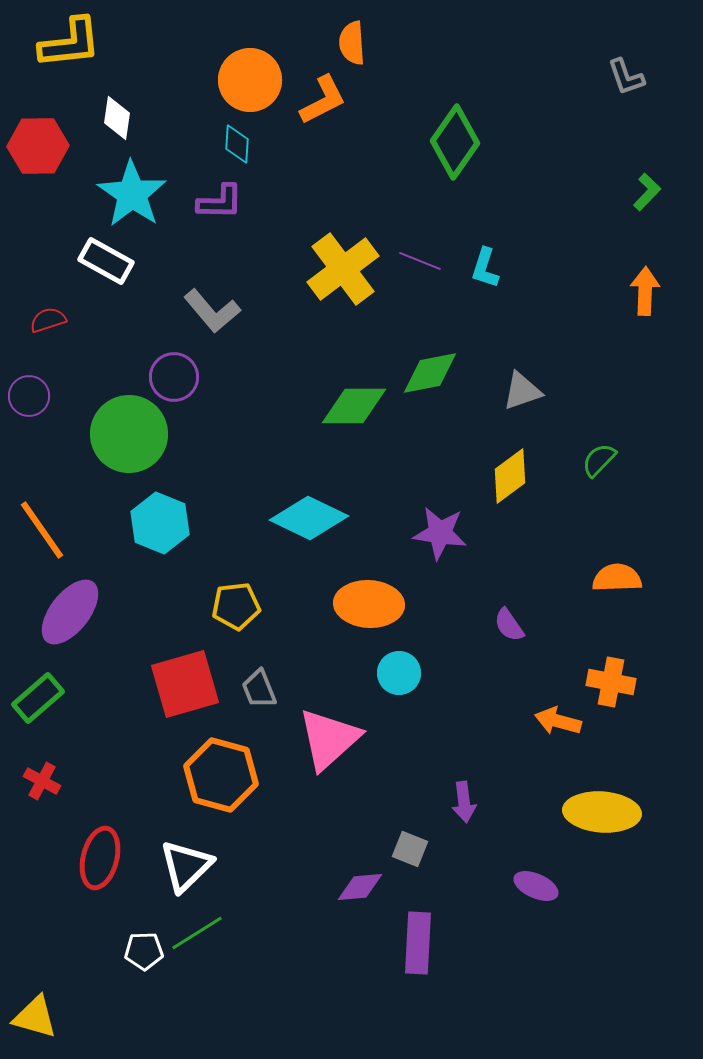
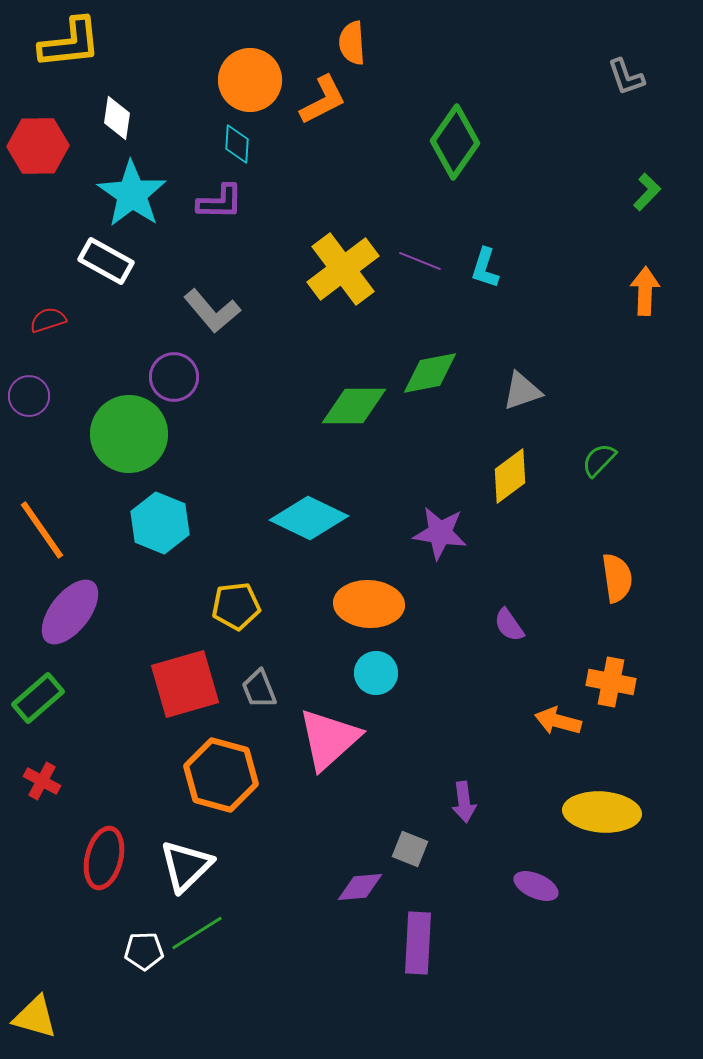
orange semicircle at (617, 578): rotated 84 degrees clockwise
cyan circle at (399, 673): moved 23 px left
red ellipse at (100, 858): moved 4 px right
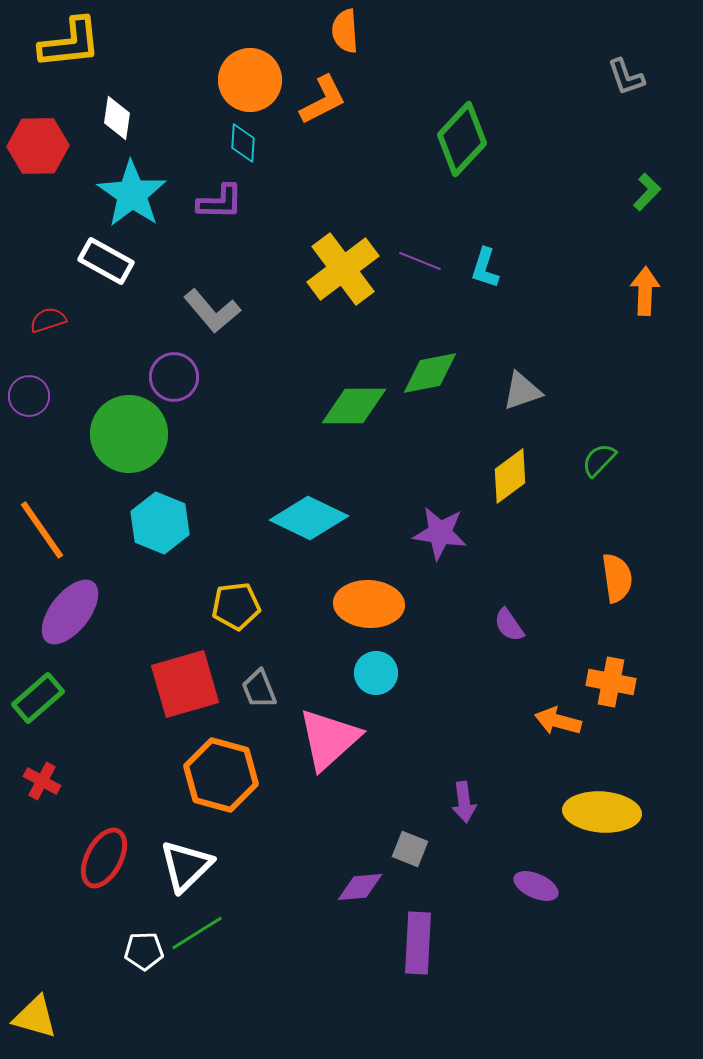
orange semicircle at (352, 43): moved 7 px left, 12 px up
green diamond at (455, 142): moved 7 px right, 3 px up; rotated 8 degrees clockwise
cyan diamond at (237, 144): moved 6 px right, 1 px up
red ellipse at (104, 858): rotated 14 degrees clockwise
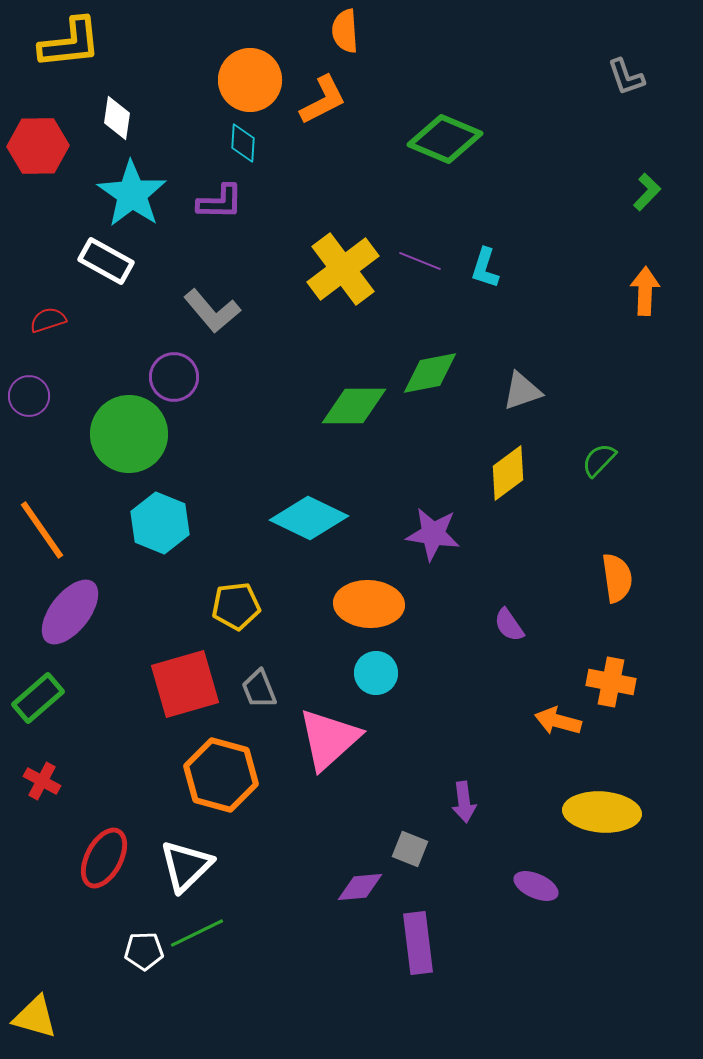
green diamond at (462, 139): moved 17 px left; rotated 70 degrees clockwise
yellow diamond at (510, 476): moved 2 px left, 3 px up
purple star at (440, 533): moved 7 px left, 1 px down
green line at (197, 933): rotated 6 degrees clockwise
purple rectangle at (418, 943): rotated 10 degrees counterclockwise
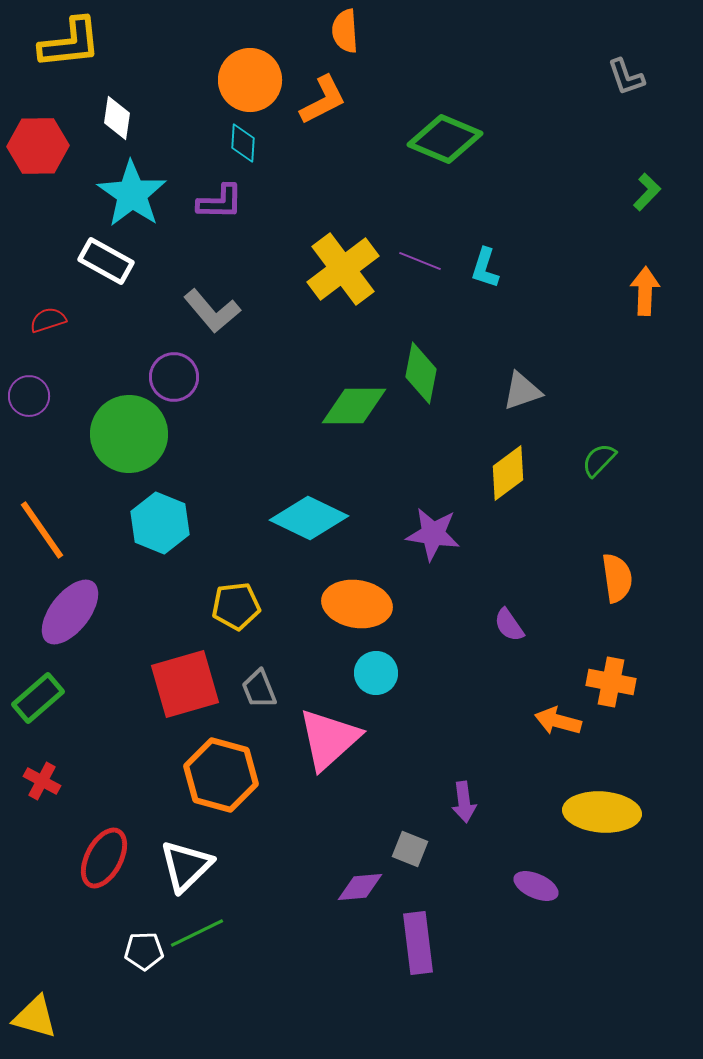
green diamond at (430, 373): moved 9 px left; rotated 68 degrees counterclockwise
orange ellipse at (369, 604): moved 12 px left; rotated 6 degrees clockwise
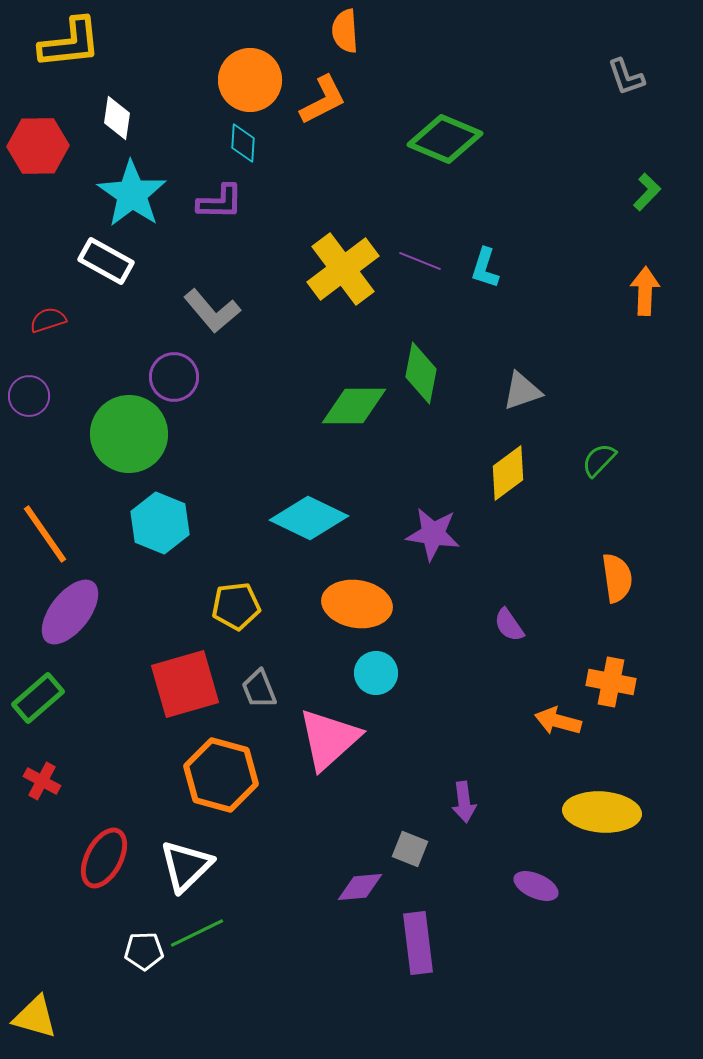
orange line at (42, 530): moved 3 px right, 4 px down
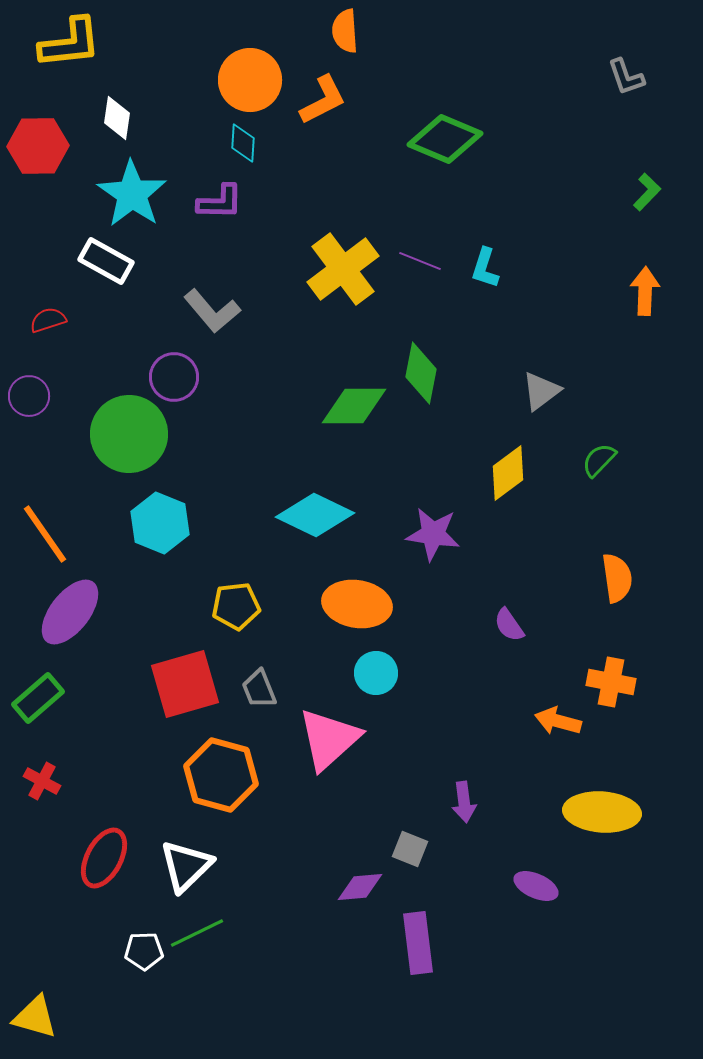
gray triangle at (522, 391): moved 19 px right; rotated 18 degrees counterclockwise
cyan diamond at (309, 518): moved 6 px right, 3 px up
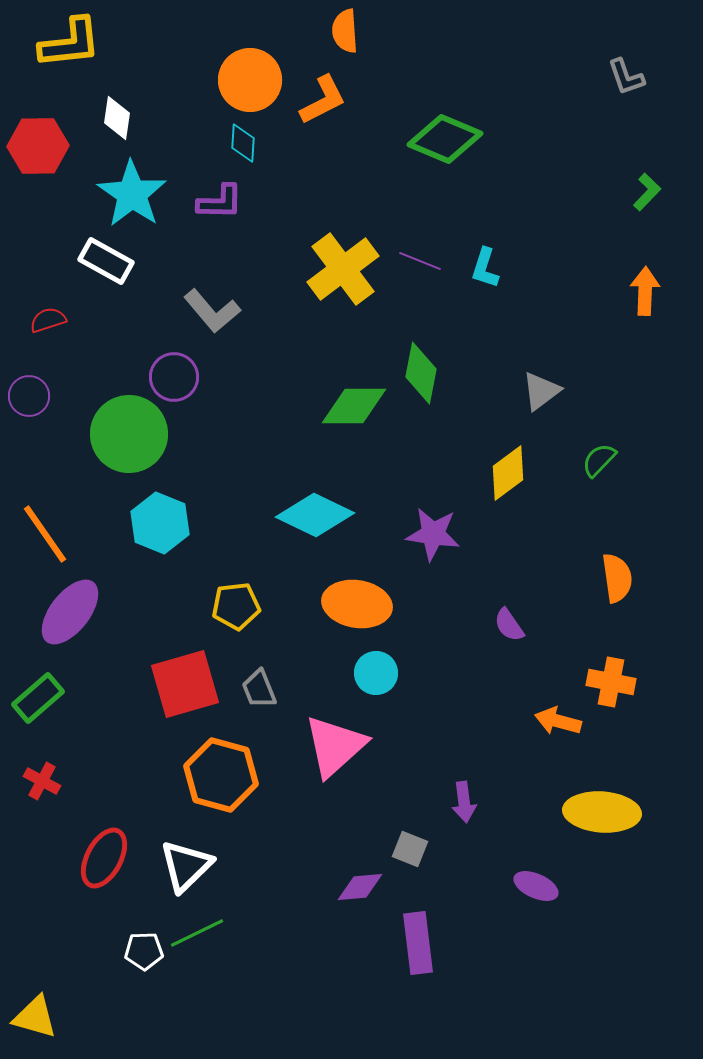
pink triangle at (329, 739): moved 6 px right, 7 px down
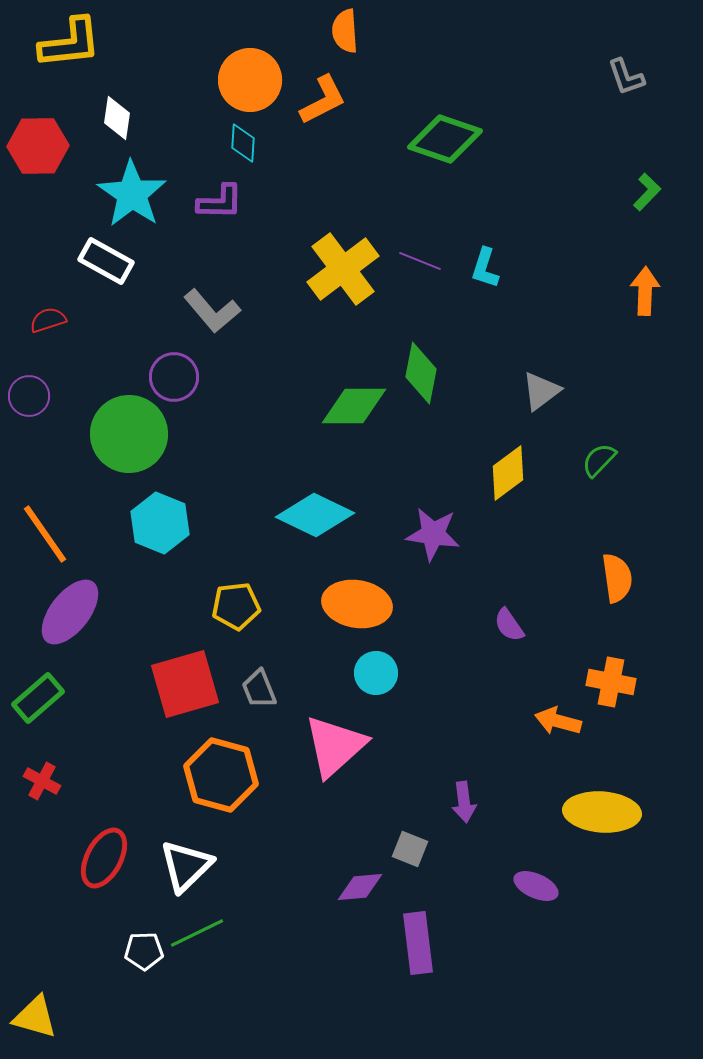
green diamond at (445, 139): rotated 4 degrees counterclockwise
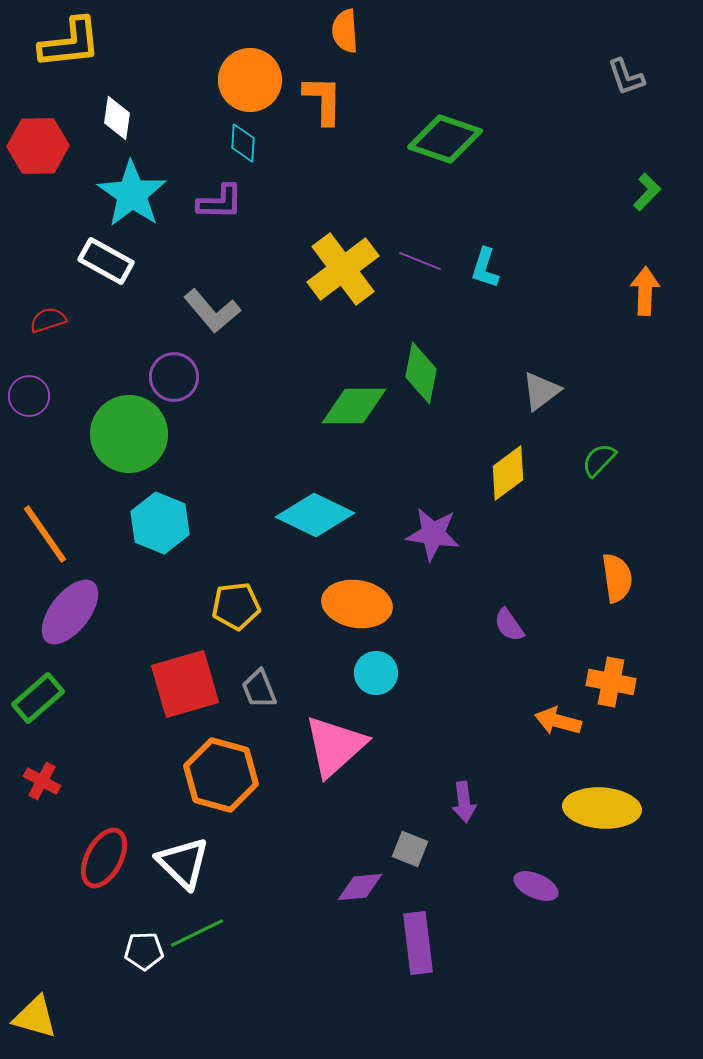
orange L-shape at (323, 100): rotated 62 degrees counterclockwise
yellow ellipse at (602, 812): moved 4 px up
white triangle at (186, 866): moved 3 px left, 3 px up; rotated 32 degrees counterclockwise
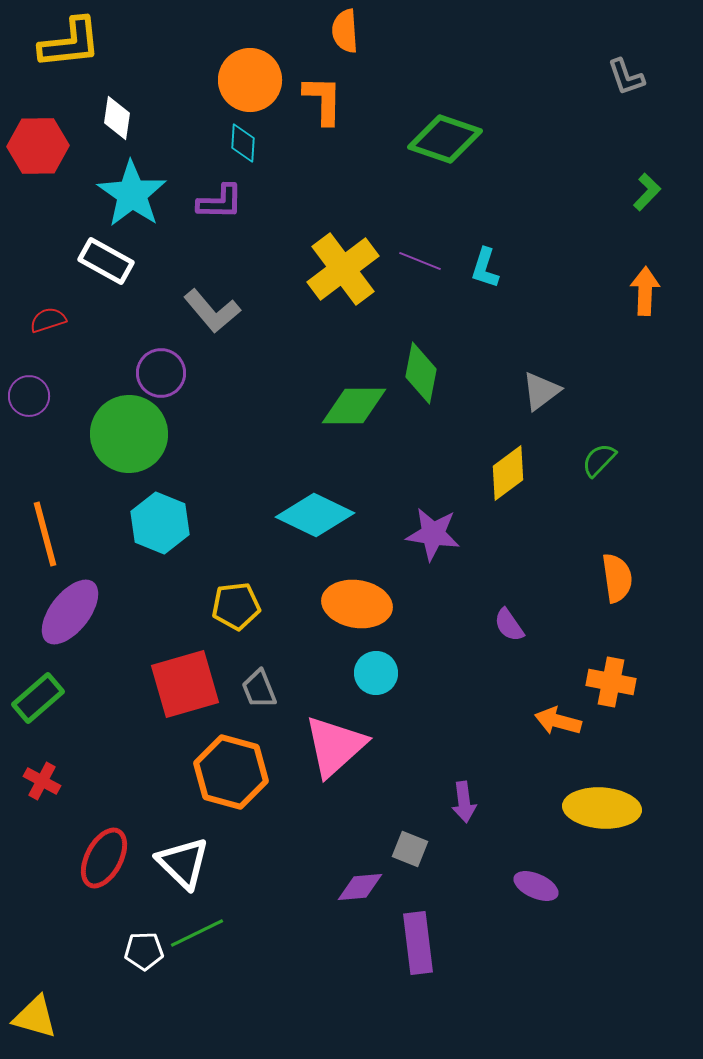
purple circle at (174, 377): moved 13 px left, 4 px up
orange line at (45, 534): rotated 20 degrees clockwise
orange hexagon at (221, 775): moved 10 px right, 3 px up
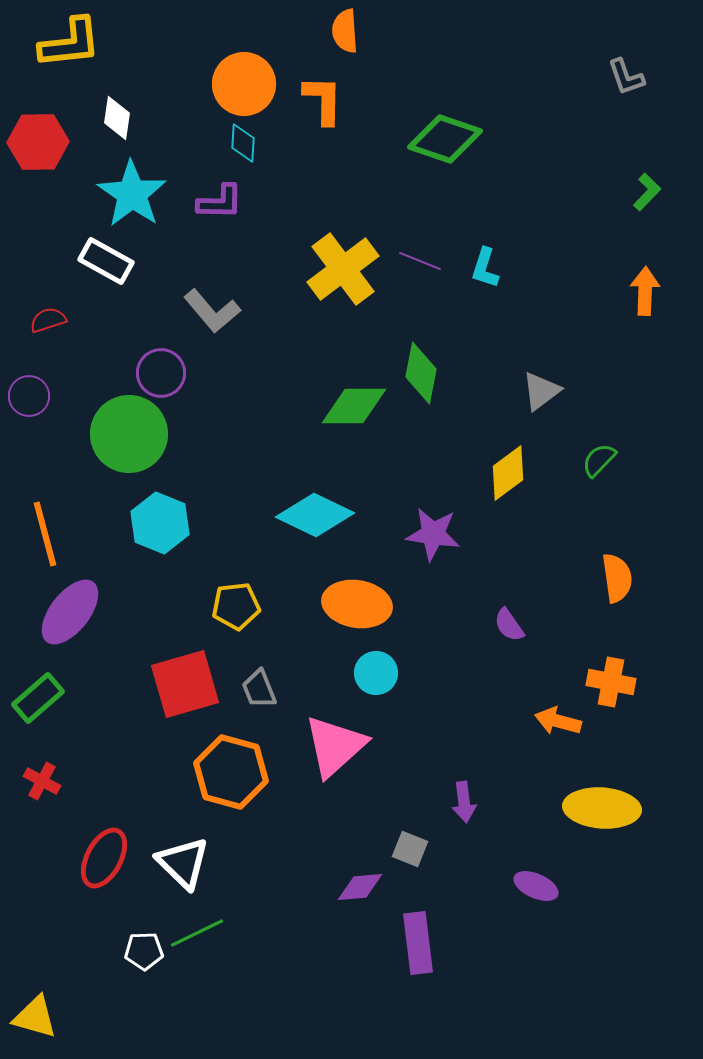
orange circle at (250, 80): moved 6 px left, 4 px down
red hexagon at (38, 146): moved 4 px up
